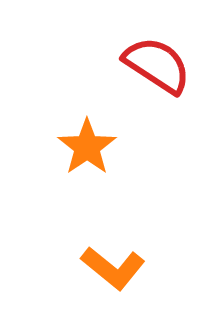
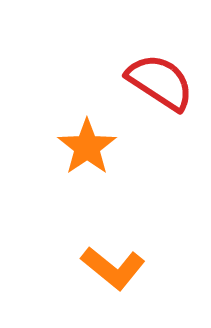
red semicircle: moved 3 px right, 17 px down
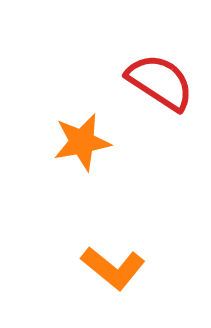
orange star: moved 5 px left, 5 px up; rotated 24 degrees clockwise
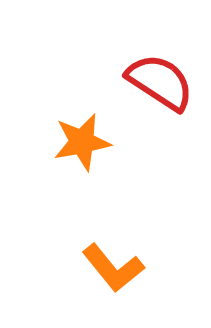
orange L-shape: rotated 12 degrees clockwise
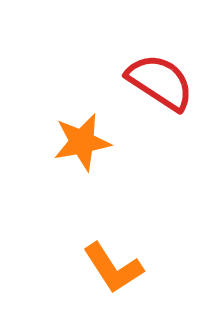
orange L-shape: rotated 6 degrees clockwise
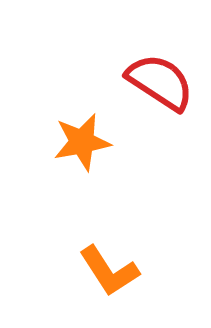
orange L-shape: moved 4 px left, 3 px down
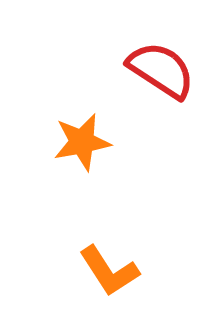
red semicircle: moved 1 px right, 12 px up
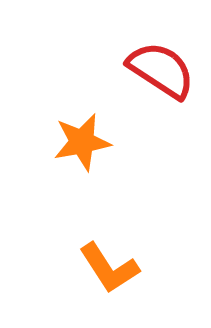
orange L-shape: moved 3 px up
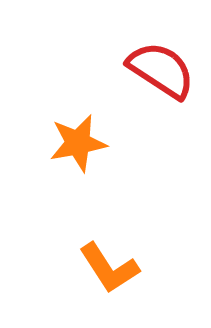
orange star: moved 4 px left, 1 px down
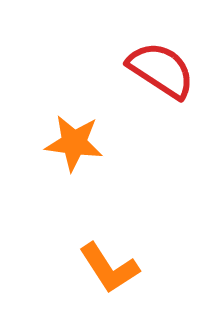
orange star: moved 4 px left; rotated 18 degrees clockwise
